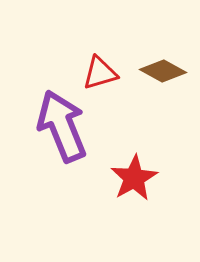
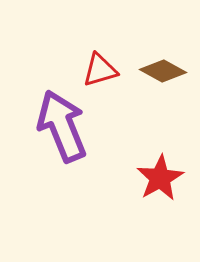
red triangle: moved 3 px up
red star: moved 26 px right
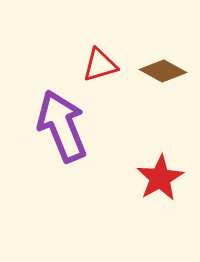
red triangle: moved 5 px up
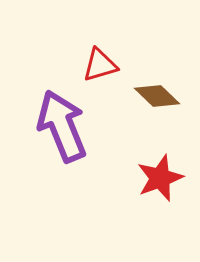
brown diamond: moved 6 px left, 25 px down; rotated 15 degrees clockwise
red star: rotated 9 degrees clockwise
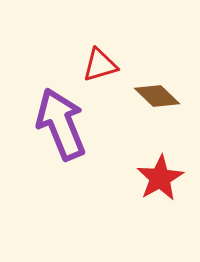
purple arrow: moved 1 px left, 2 px up
red star: rotated 9 degrees counterclockwise
